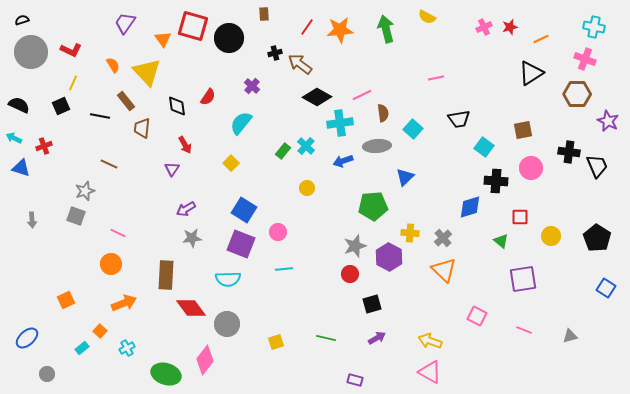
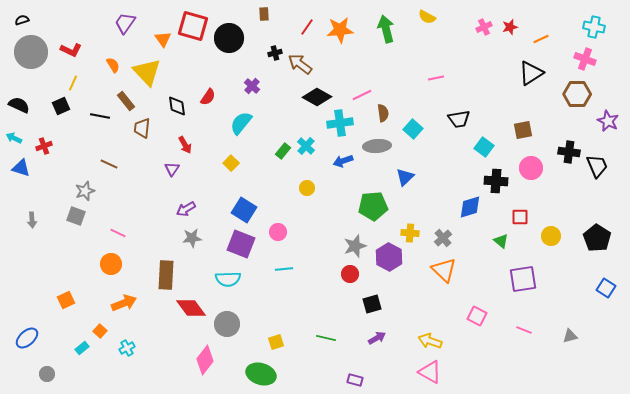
green ellipse at (166, 374): moved 95 px right
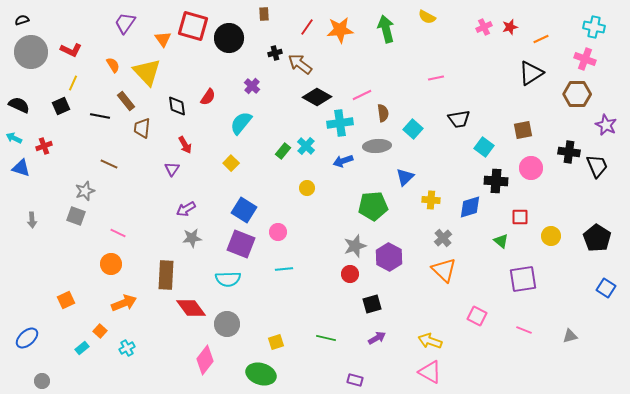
purple star at (608, 121): moved 2 px left, 4 px down
yellow cross at (410, 233): moved 21 px right, 33 px up
gray circle at (47, 374): moved 5 px left, 7 px down
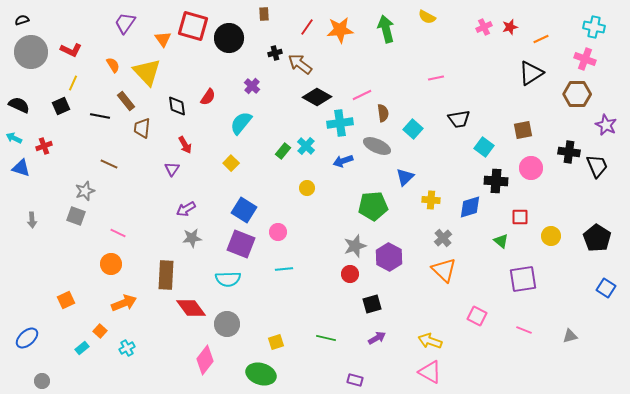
gray ellipse at (377, 146): rotated 28 degrees clockwise
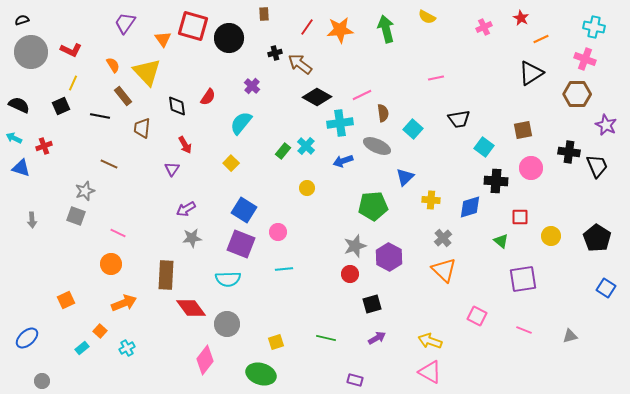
red star at (510, 27): moved 11 px right, 9 px up; rotated 28 degrees counterclockwise
brown rectangle at (126, 101): moved 3 px left, 5 px up
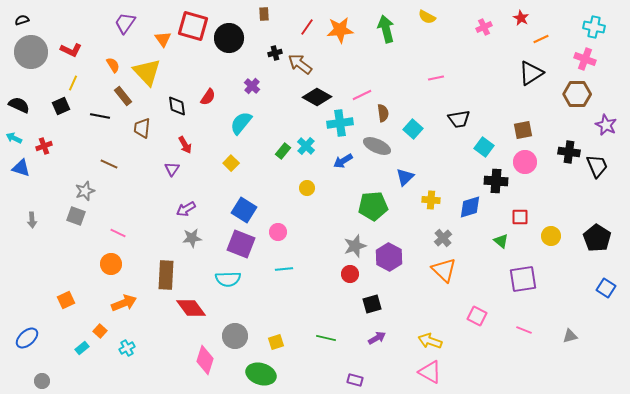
blue arrow at (343, 161): rotated 12 degrees counterclockwise
pink circle at (531, 168): moved 6 px left, 6 px up
gray circle at (227, 324): moved 8 px right, 12 px down
pink diamond at (205, 360): rotated 20 degrees counterclockwise
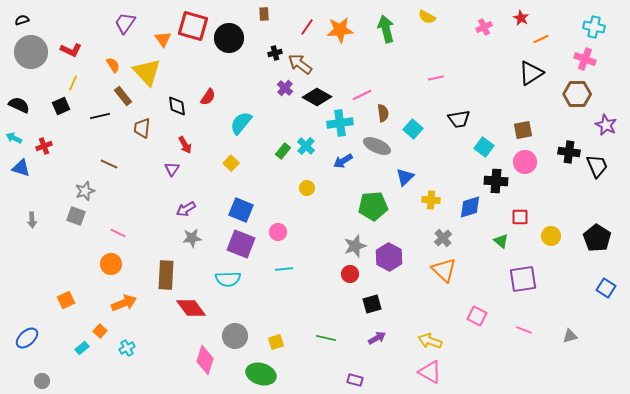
purple cross at (252, 86): moved 33 px right, 2 px down
black line at (100, 116): rotated 24 degrees counterclockwise
blue square at (244, 210): moved 3 px left; rotated 10 degrees counterclockwise
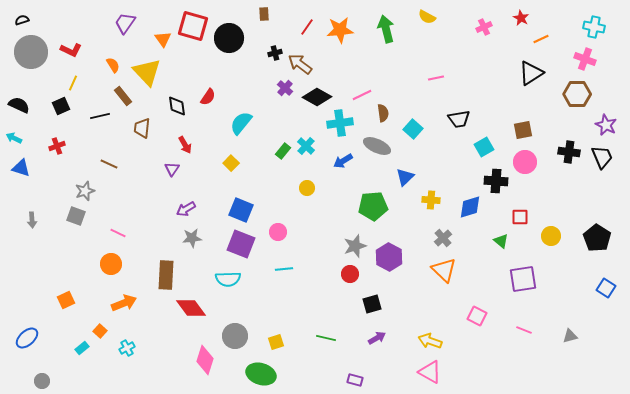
red cross at (44, 146): moved 13 px right
cyan square at (484, 147): rotated 24 degrees clockwise
black trapezoid at (597, 166): moved 5 px right, 9 px up
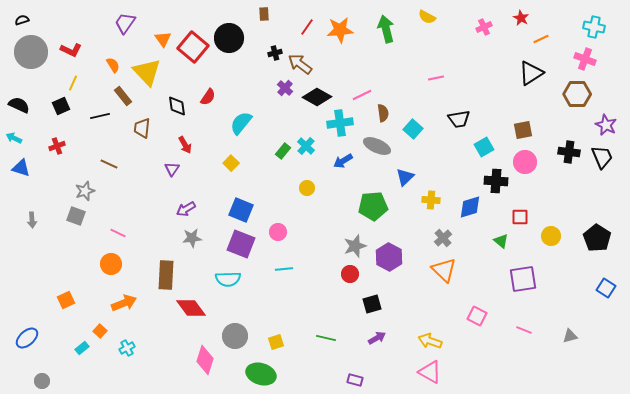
red square at (193, 26): moved 21 px down; rotated 24 degrees clockwise
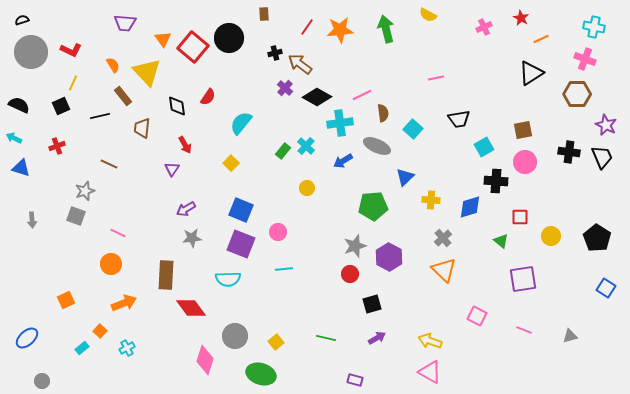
yellow semicircle at (427, 17): moved 1 px right, 2 px up
purple trapezoid at (125, 23): rotated 120 degrees counterclockwise
yellow square at (276, 342): rotated 21 degrees counterclockwise
